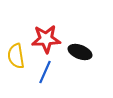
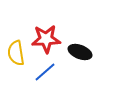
yellow semicircle: moved 3 px up
blue line: rotated 25 degrees clockwise
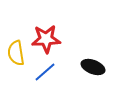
black ellipse: moved 13 px right, 15 px down
